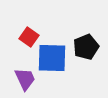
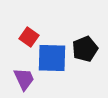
black pentagon: moved 1 px left, 2 px down
purple trapezoid: moved 1 px left
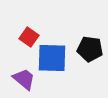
black pentagon: moved 5 px right; rotated 30 degrees clockwise
purple trapezoid: rotated 25 degrees counterclockwise
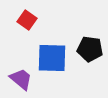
red square: moved 2 px left, 17 px up
purple trapezoid: moved 3 px left
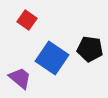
blue square: rotated 32 degrees clockwise
purple trapezoid: moved 1 px left, 1 px up
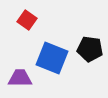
blue square: rotated 12 degrees counterclockwise
purple trapezoid: rotated 40 degrees counterclockwise
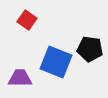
blue square: moved 4 px right, 4 px down
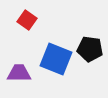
blue square: moved 3 px up
purple trapezoid: moved 1 px left, 5 px up
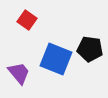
purple trapezoid: rotated 50 degrees clockwise
